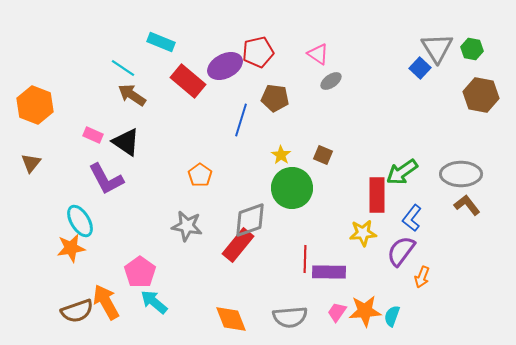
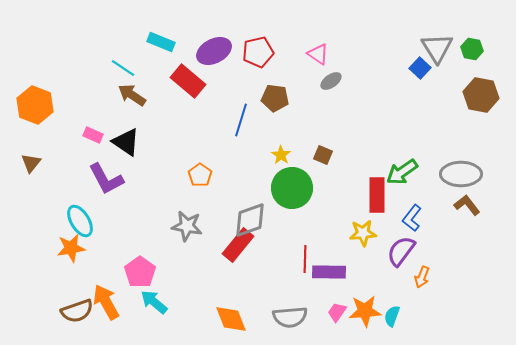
purple ellipse at (225, 66): moved 11 px left, 15 px up
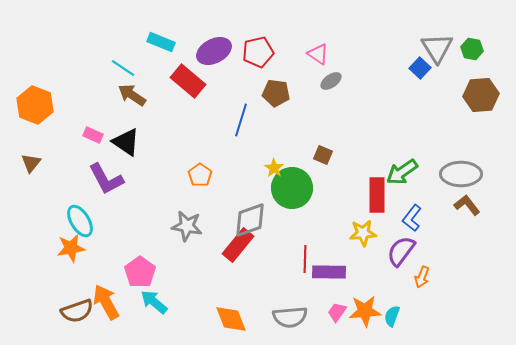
brown hexagon at (481, 95): rotated 16 degrees counterclockwise
brown pentagon at (275, 98): moved 1 px right, 5 px up
yellow star at (281, 155): moved 7 px left, 13 px down
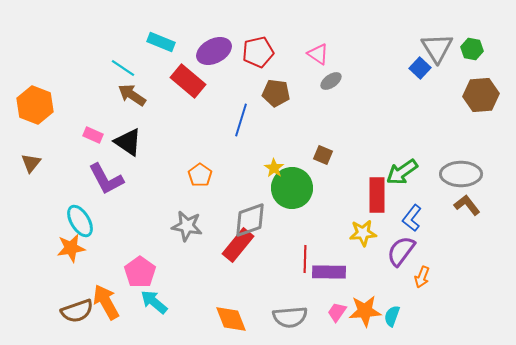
black triangle at (126, 142): moved 2 px right
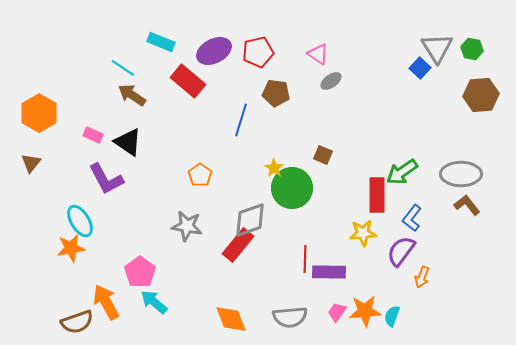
orange hexagon at (35, 105): moved 4 px right, 8 px down; rotated 9 degrees clockwise
brown semicircle at (77, 311): moved 11 px down
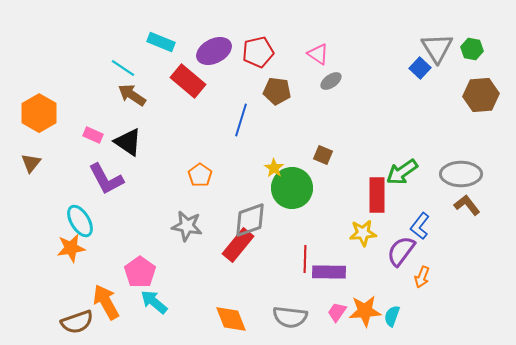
brown pentagon at (276, 93): moved 1 px right, 2 px up
blue L-shape at (412, 218): moved 8 px right, 8 px down
gray semicircle at (290, 317): rotated 12 degrees clockwise
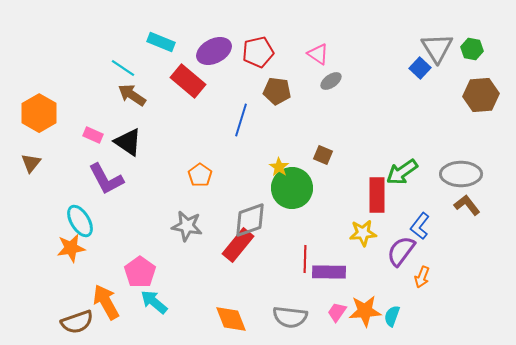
yellow star at (274, 168): moved 5 px right, 1 px up
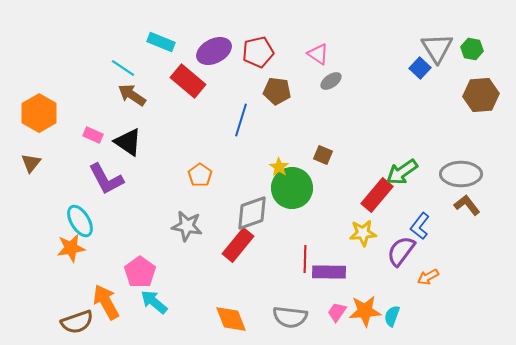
red rectangle at (377, 195): rotated 40 degrees clockwise
gray diamond at (250, 220): moved 2 px right, 7 px up
orange arrow at (422, 277): moved 6 px right; rotated 40 degrees clockwise
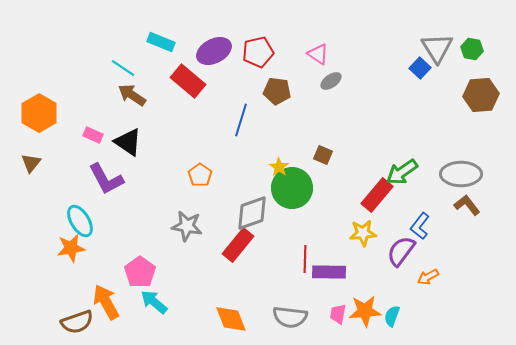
pink trapezoid at (337, 312): moved 1 px right, 2 px down; rotated 25 degrees counterclockwise
